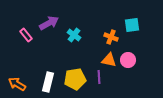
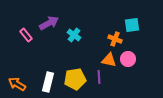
orange cross: moved 4 px right, 2 px down
pink circle: moved 1 px up
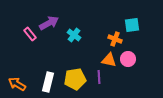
pink rectangle: moved 4 px right, 1 px up
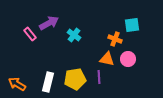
orange triangle: moved 2 px left, 1 px up
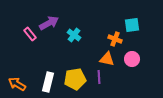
pink circle: moved 4 px right
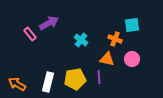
cyan cross: moved 7 px right, 5 px down
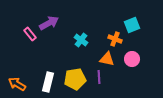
cyan square: rotated 14 degrees counterclockwise
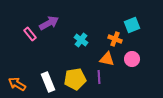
white rectangle: rotated 36 degrees counterclockwise
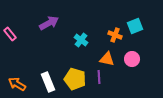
cyan square: moved 3 px right, 1 px down
pink rectangle: moved 20 px left
orange cross: moved 4 px up
yellow pentagon: rotated 25 degrees clockwise
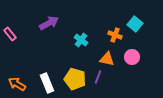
cyan square: moved 2 px up; rotated 28 degrees counterclockwise
pink circle: moved 2 px up
purple line: moved 1 px left; rotated 24 degrees clockwise
white rectangle: moved 1 px left, 1 px down
